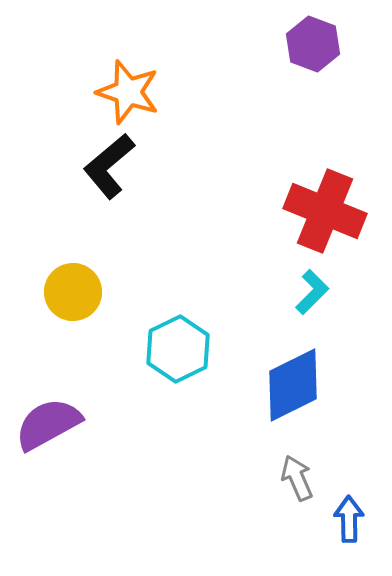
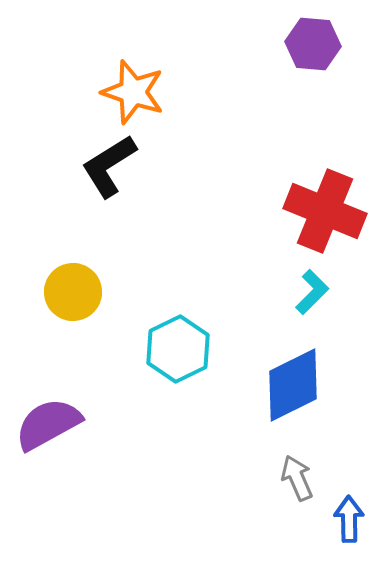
purple hexagon: rotated 16 degrees counterclockwise
orange star: moved 5 px right
black L-shape: rotated 8 degrees clockwise
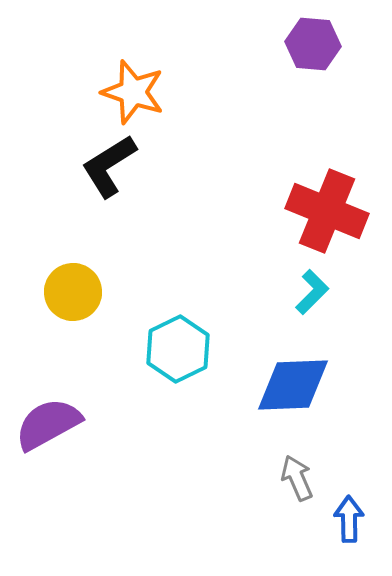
red cross: moved 2 px right
blue diamond: rotated 24 degrees clockwise
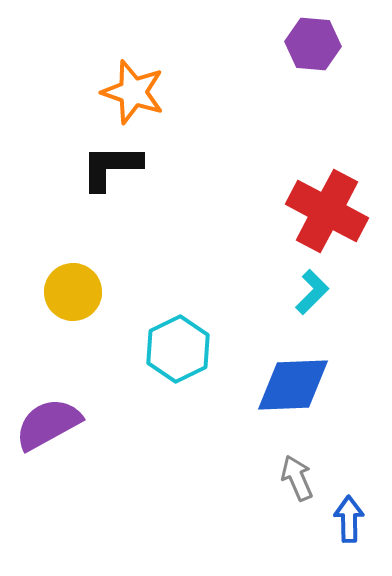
black L-shape: moved 2 px right, 1 px down; rotated 32 degrees clockwise
red cross: rotated 6 degrees clockwise
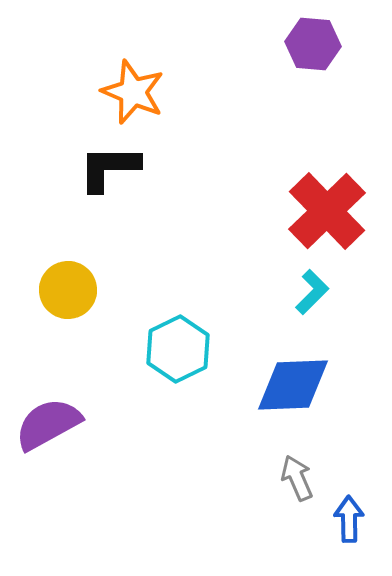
orange star: rotated 4 degrees clockwise
black L-shape: moved 2 px left, 1 px down
red cross: rotated 18 degrees clockwise
yellow circle: moved 5 px left, 2 px up
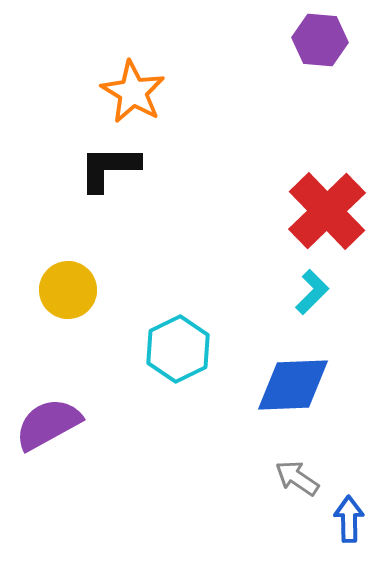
purple hexagon: moved 7 px right, 4 px up
orange star: rotated 8 degrees clockwise
gray arrow: rotated 33 degrees counterclockwise
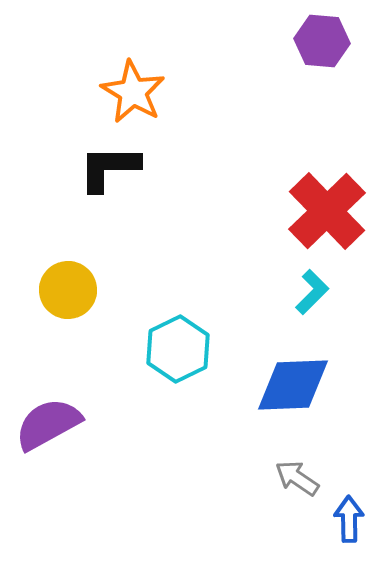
purple hexagon: moved 2 px right, 1 px down
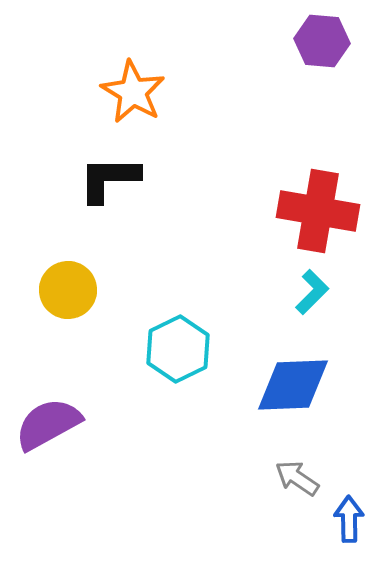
black L-shape: moved 11 px down
red cross: moved 9 px left; rotated 36 degrees counterclockwise
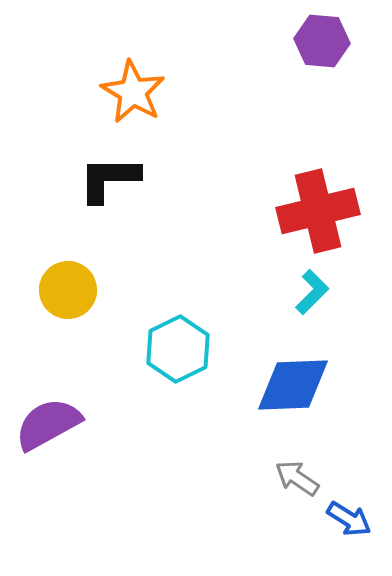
red cross: rotated 24 degrees counterclockwise
blue arrow: rotated 123 degrees clockwise
